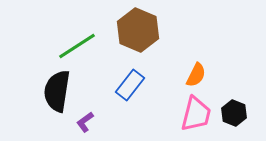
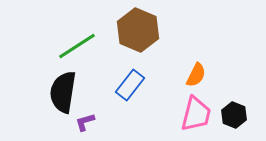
black semicircle: moved 6 px right, 1 px down
black hexagon: moved 2 px down
purple L-shape: rotated 20 degrees clockwise
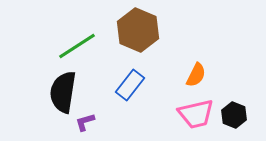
pink trapezoid: rotated 63 degrees clockwise
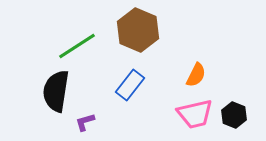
black semicircle: moved 7 px left, 1 px up
pink trapezoid: moved 1 px left
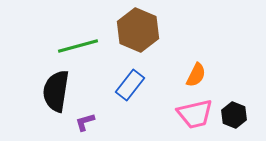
green line: moved 1 px right; rotated 18 degrees clockwise
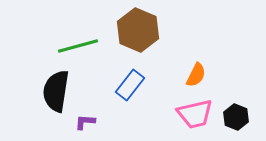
black hexagon: moved 2 px right, 2 px down
purple L-shape: rotated 20 degrees clockwise
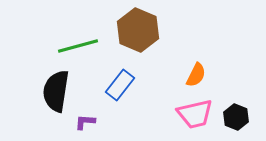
blue rectangle: moved 10 px left
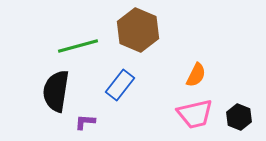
black hexagon: moved 3 px right
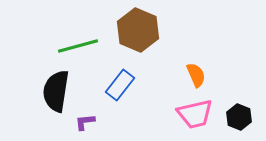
orange semicircle: rotated 50 degrees counterclockwise
purple L-shape: rotated 10 degrees counterclockwise
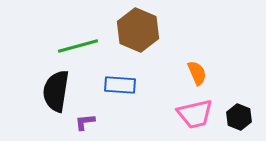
orange semicircle: moved 1 px right, 2 px up
blue rectangle: rotated 56 degrees clockwise
